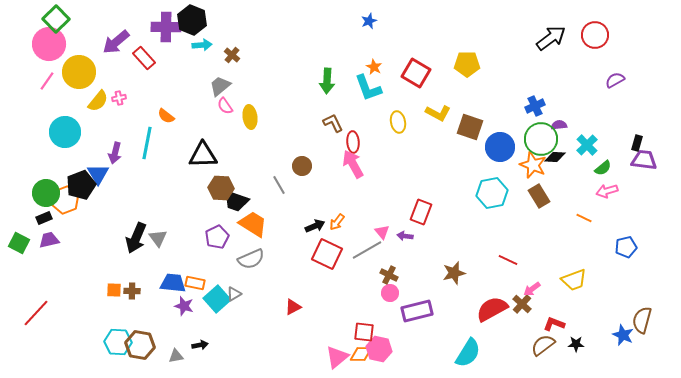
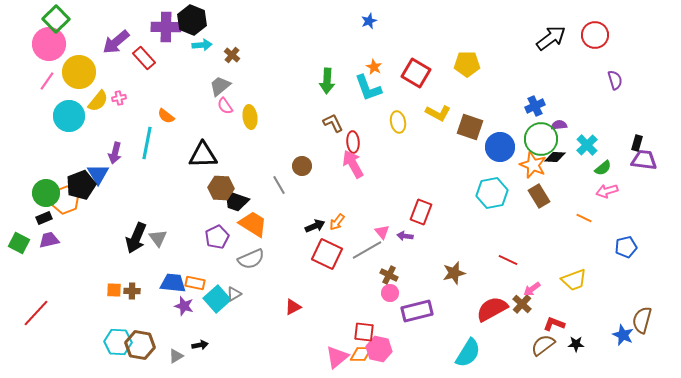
purple semicircle at (615, 80): rotated 102 degrees clockwise
cyan circle at (65, 132): moved 4 px right, 16 px up
gray triangle at (176, 356): rotated 21 degrees counterclockwise
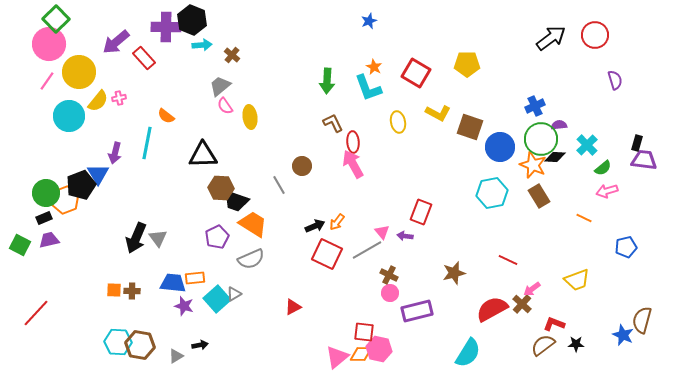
green square at (19, 243): moved 1 px right, 2 px down
yellow trapezoid at (574, 280): moved 3 px right
orange rectangle at (195, 283): moved 5 px up; rotated 18 degrees counterclockwise
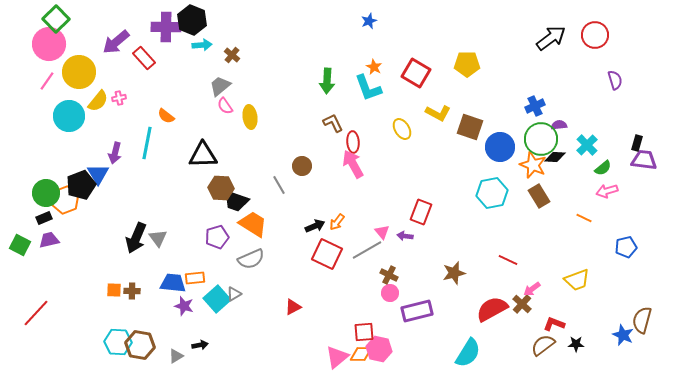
yellow ellipse at (398, 122): moved 4 px right, 7 px down; rotated 20 degrees counterclockwise
purple pentagon at (217, 237): rotated 10 degrees clockwise
red square at (364, 332): rotated 10 degrees counterclockwise
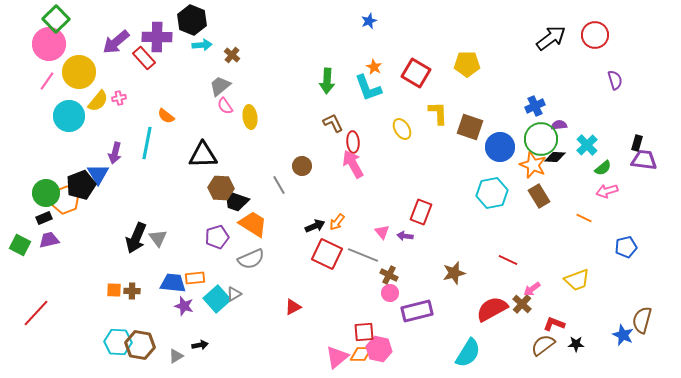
purple cross at (166, 27): moved 9 px left, 10 px down
yellow L-shape at (438, 113): rotated 120 degrees counterclockwise
gray line at (367, 250): moved 4 px left, 5 px down; rotated 52 degrees clockwise
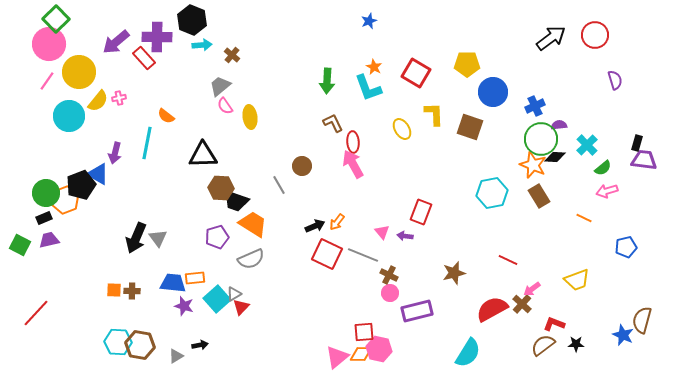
yellow L-shape at (438, 113): moved 4 px left, 1 px down
blue circle at (500, 147): moved 7 px left, 55 px up
blue triangle at (98, 174): rotated 30 degrees counterclockwise
red triangle at (293, 307): moved 52 px left; rotated 18 degrees counterclockwise
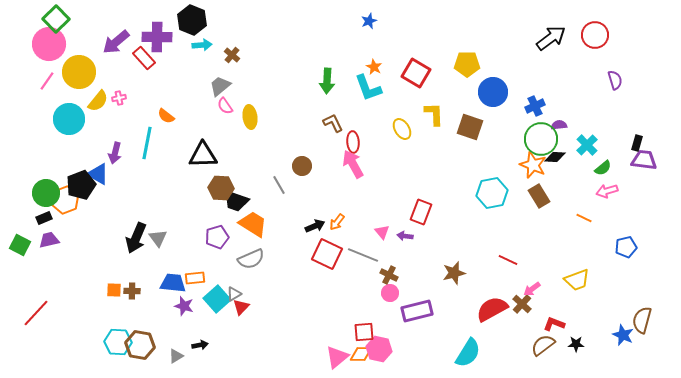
cyan circle at (69, 116): moved 3 px down
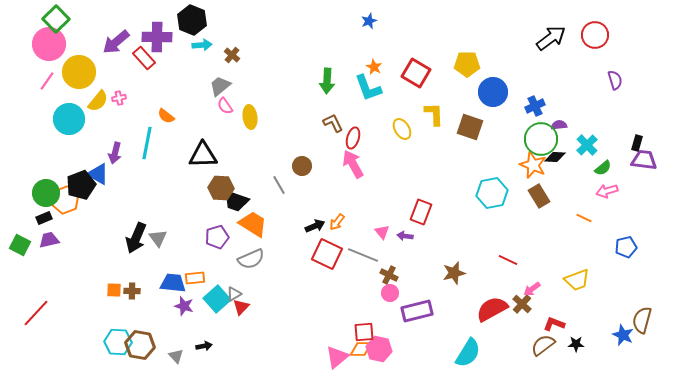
red ellipse at (353, 142): moved 4 px up; rotated 20 degrees clockwise
black arrow at (200, 345): moved 4 px right, 1 px down
orange diamond at (361, 354): moved 5 px up
gray triangle at (176, 356): rotated 42 degrees counterclockwise
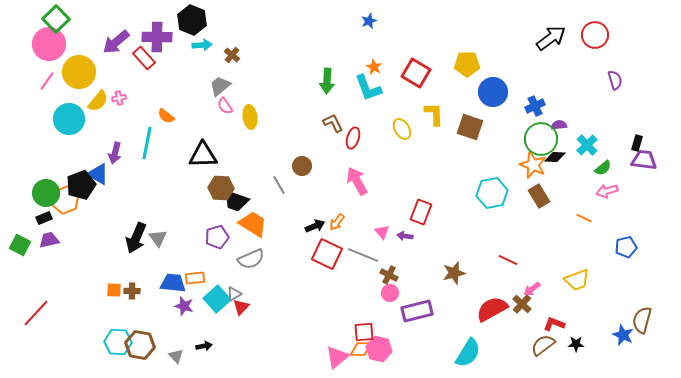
pink arrow at (353, 164): moved 4 px right, 17 px down
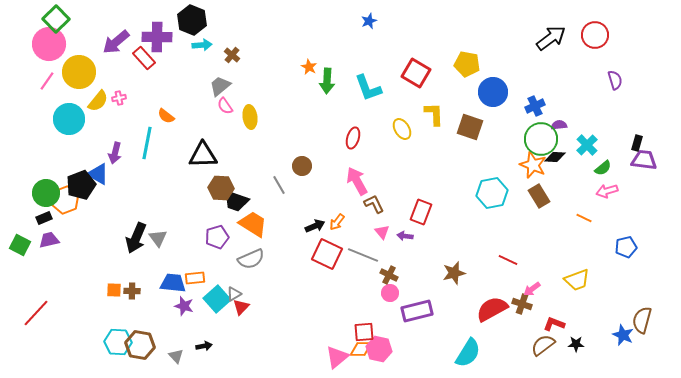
yellow pentagon at (467, 64): rotated 10 degrees clockwise
orange star at (374, 67): moved 65 px left
brown L-shape at (333, 123): moved 41 px right, 81 px down
brown cross at (522, 304): rotated 24 degrees counterclockwise
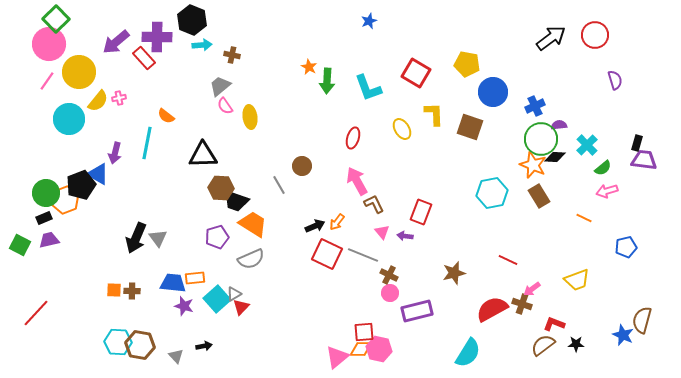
brown cross at (232, 55): rotated 28 degrees counterclockwise
